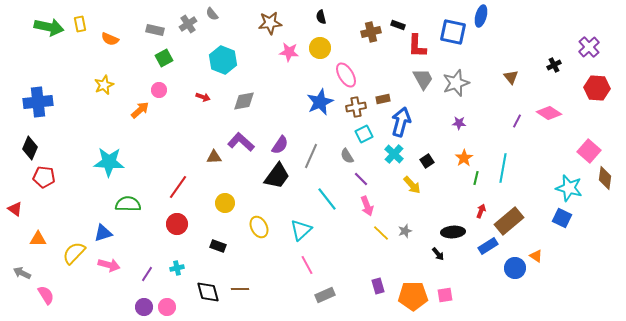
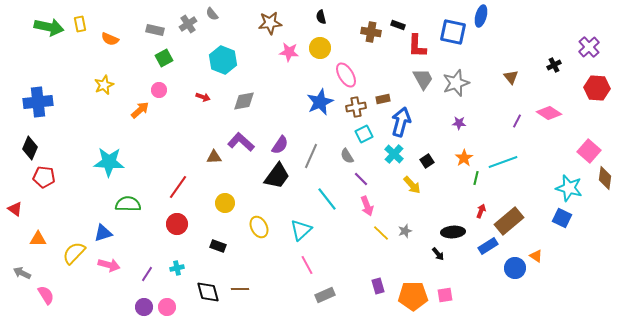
brown cross at (371, 32): rotated 24 degrees clockwise
cyan line at (503, 168): moved 6 px up; rotated 60 degrees clockwise
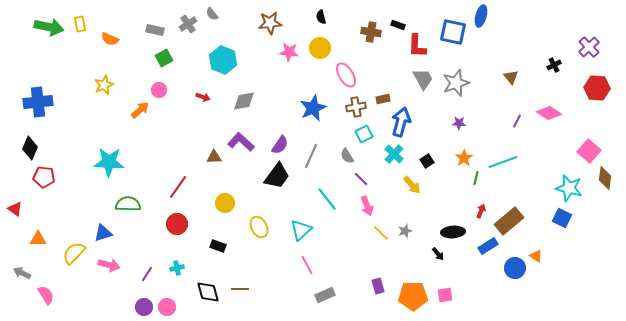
blue star at (320, 102): moved 7 px left, 6 px down
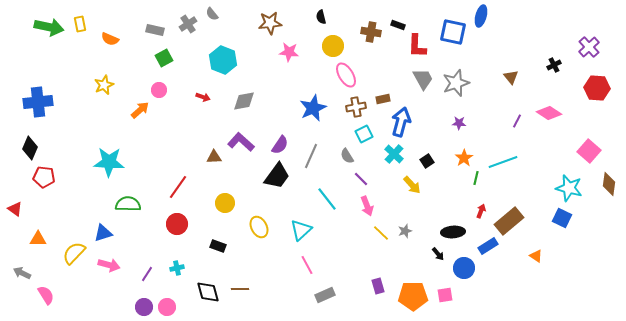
yellow circle at (320, 48): moved 13 px right, 2 px up
brown diamond at (605, 178): moved 4 px right, 6 px down
blue circle at (515, 268): moved 51 px left
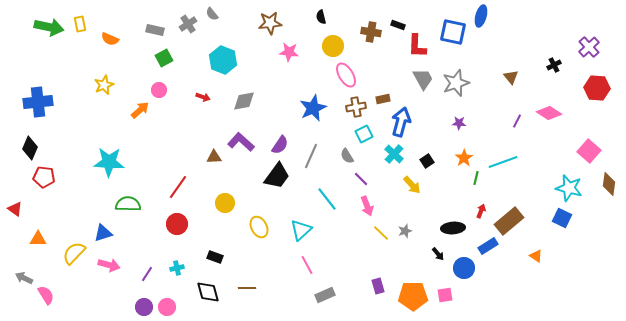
black ellipse at (453, 232): moved 4 px up
black rectangle at (218, 246): moved 3 px left, 11 px down
gray arrow at (22, 273): moved 2 px right, 5 px down
brown line at (240, 289): moved 7 px right, 1 px up
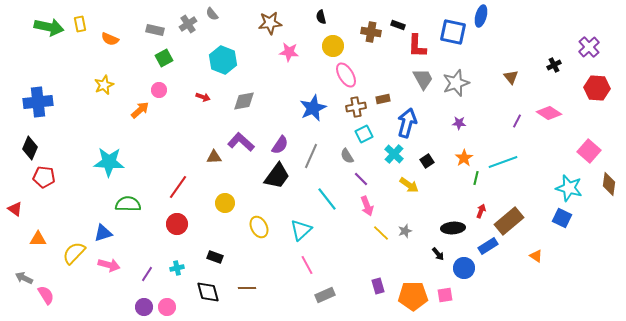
blue arrow at (401, 122): moved 6 px right, 1 px down
yellow arrow at (412, 185): moved 3 px left; rotated 12 degrees counterclockwise
